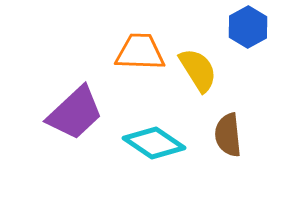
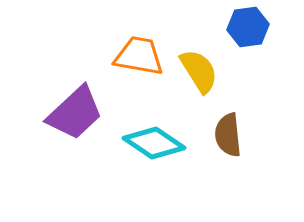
blue hexagon: rotated 21 degrees clockwise
orange trapezoid: moved 1 px left, 4 px down; rotated 8 degrees clockwise
yellow semicircle: moved 1 px right, 1 px down
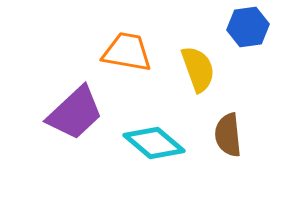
orange trapezoid: moved 12 px left, 4 px up
yellow semicircle: moved 1 px left, 2 px up; rotated 12 degrees clockwise
cyan diamond: rotated 6 degrees clockwise
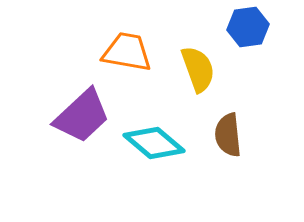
purple trapezoid: moved 7 px right, 3 px down
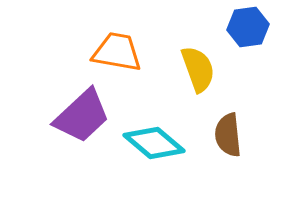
orange trapezoid: moved 10 px left
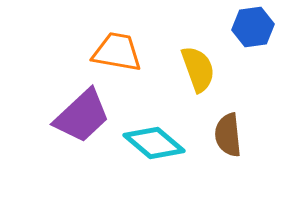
blue hexagon: moved 5 px right
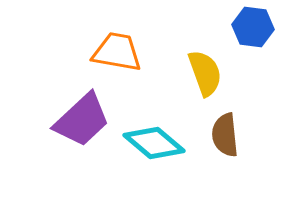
blue hexagon: rotated 15 degrees clockwise
yellow semicircle: moved 7 px right, 4 px down
purple trapezoid: moved 4 px down
brown semicircle: moved 3 px left
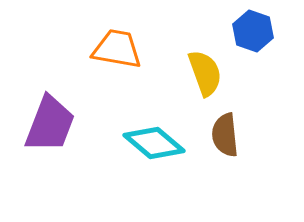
blue hexagon: moved 4 px down; rotated 12 degrees clockwise
orange trapezoid: moved 3 px up
purple trapezoid: moved 32 px left, 4 px down; rotated 26 degrees counterclockwise
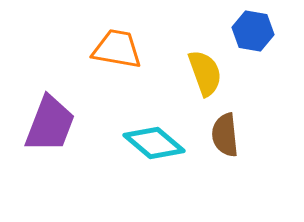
blue hexagon: rotated 9 degrees counterclockwise
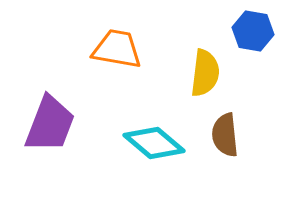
yellow semicircle: rotated 27 degrees clockwise
